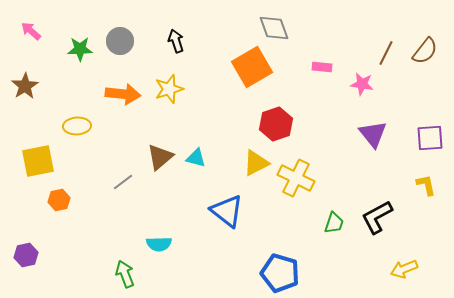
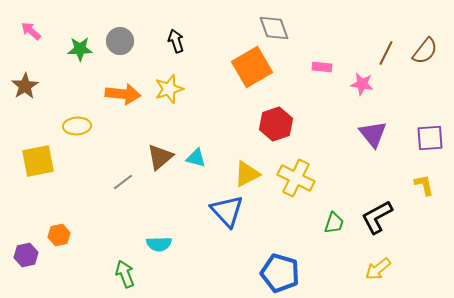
yellow triangle: moved 9 px left, 11 px down
yellow L-shape: moved 2 px left
orange hexagon: moved 35 px down
blue triangle: rotated 9 degrees clockwise
yellow arrow: moved 26 px left; rotated 16 degrees counterclockwise
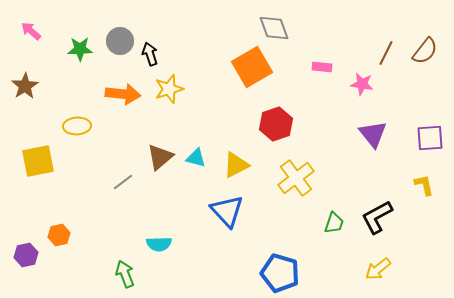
black arrow: moved 26 px left, 13 px down
yellow triangle: moved 11 px left, 9 px up
yellow cross: rotated 27 degrees clockwise
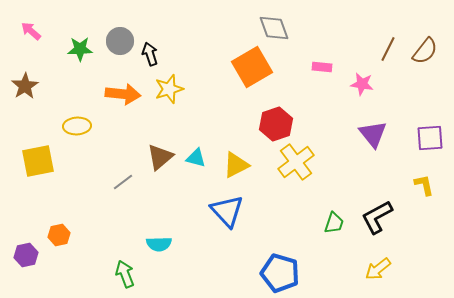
brown line: moved 2 px right, 4 px up
yellow cross: moved 16 px up
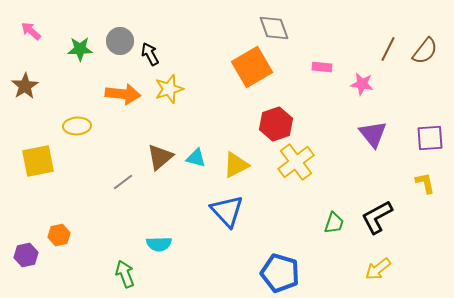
black arrow: rotated 10 degrees counterclockwise
yellow L-shape: moved 1 px right, 2 px up
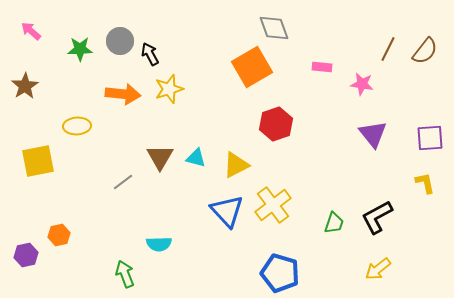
brown triangle: rotated 20 degrees counterclockwise
yellow cross: moved 23 px left, 43 px down
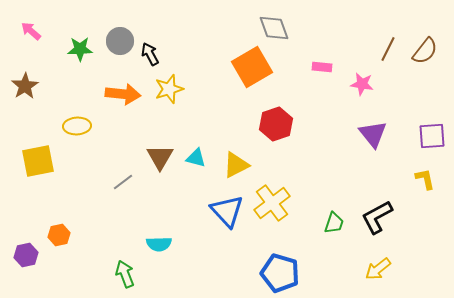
purple square: moved 2 px right, 2 px up
yellow L-shape: moved 4 px up
yellow cross: moved 1 px left, 2 px up
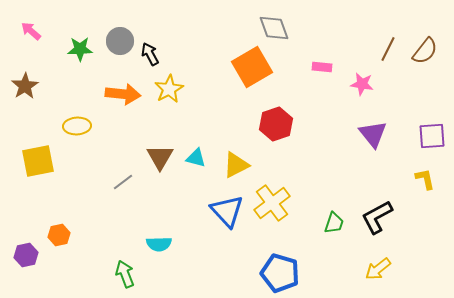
yellow star: rotated 12 degrees counterclockwise
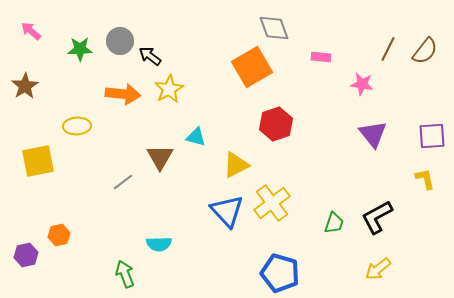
black arrow: moved 2 px down; rotated 25 degrees counterclockwise
pink rectangle: moved 1 px left, 10 px up
cyan triangle: moved 21 px up
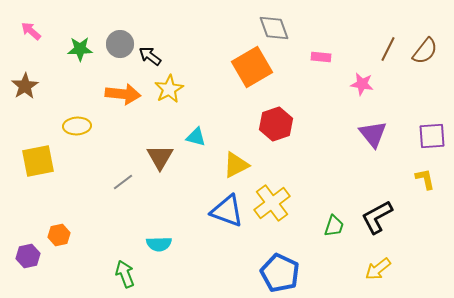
gray circle: moved 3 px down
blue triangle: rotated 27 degrees counterclockwise
green trapezoid: moved 3 px down
purple hexagon: moved 2 px right, 1 px down
blue pentagon: rotated 9 degrees clockwise
